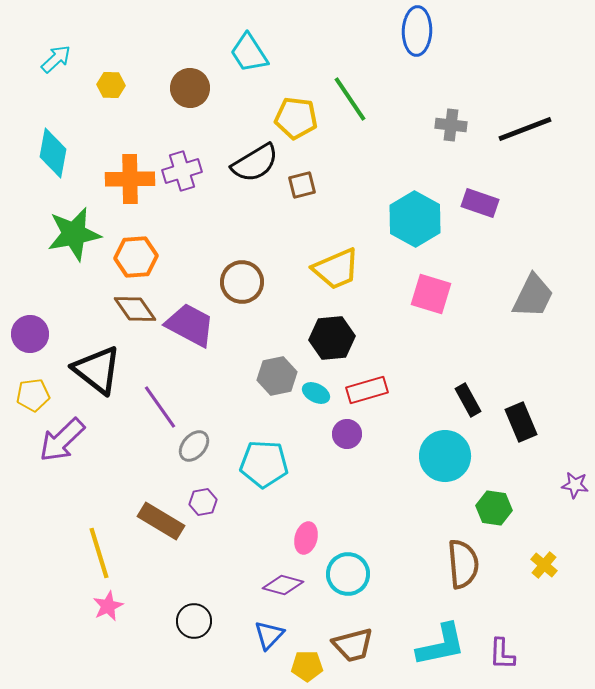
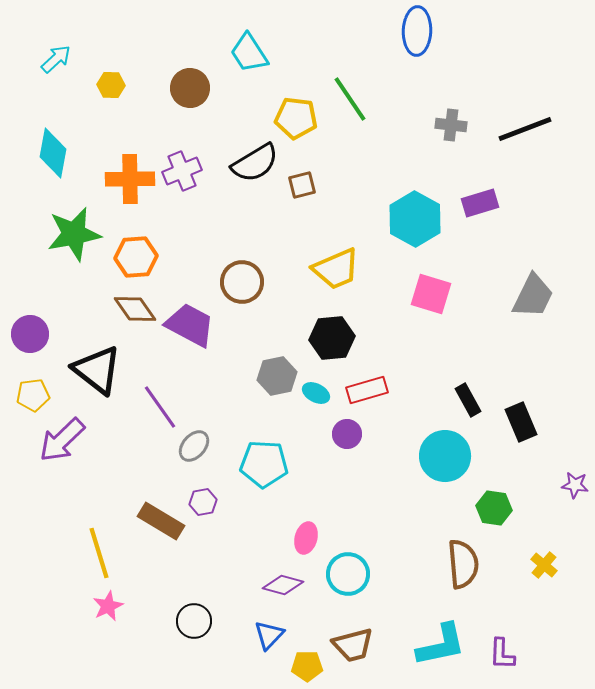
purple cross at (182, 171): rotated 6 degrees counterclockwise
purple rectangle at (480, 203): rotated 36 degrees counterclockwise
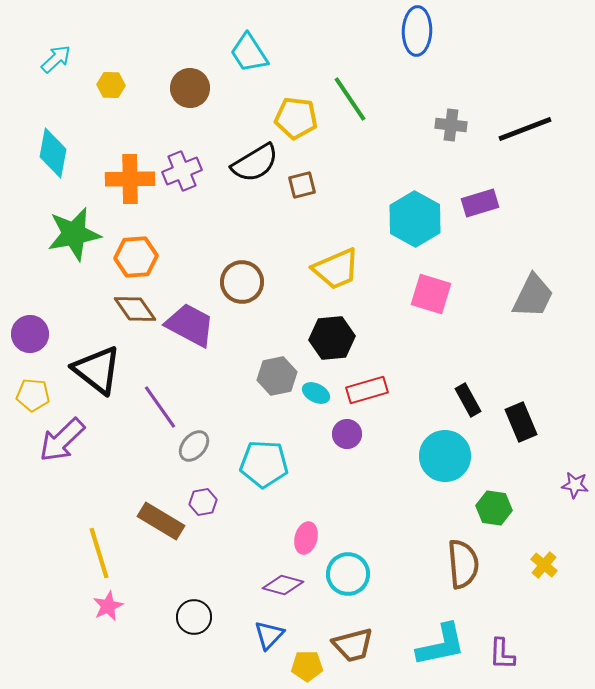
yellow pentagon at (33, 395): rotated 12 degrees clockwise
black circle at (194, 621): moved 4 px up
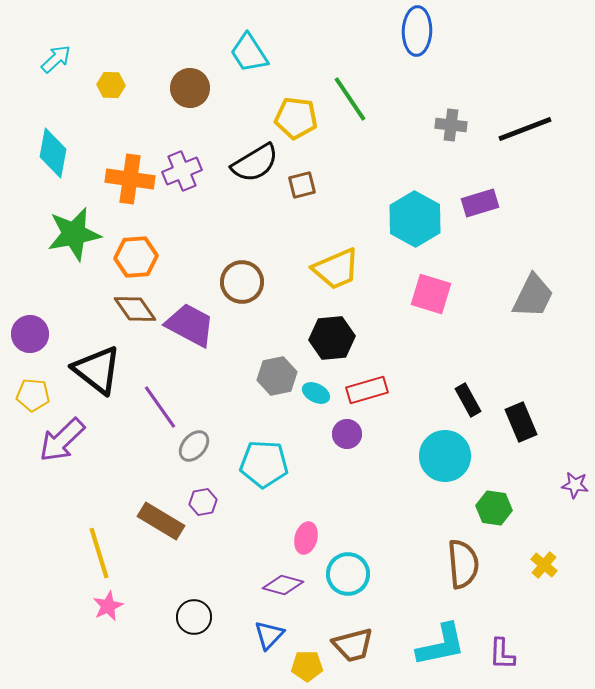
orange cross at (130, 179): rotated 9 degrees clockwise
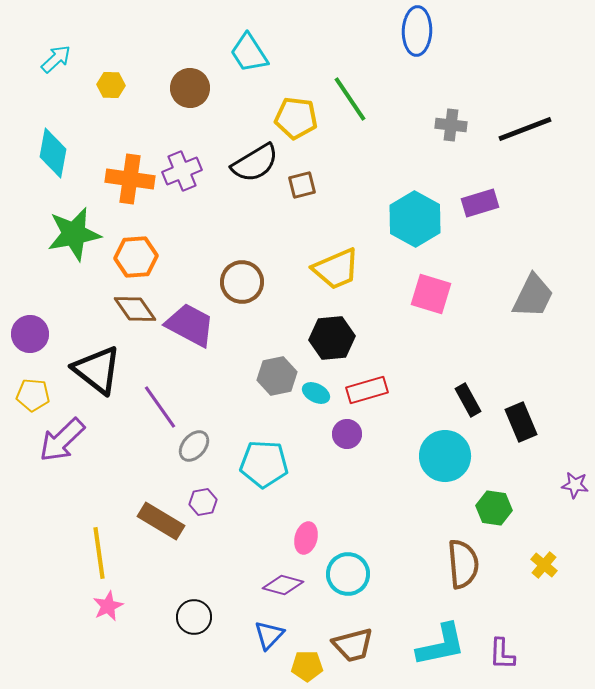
yellow line at (99, 553): rotated 9 degrees clockwise
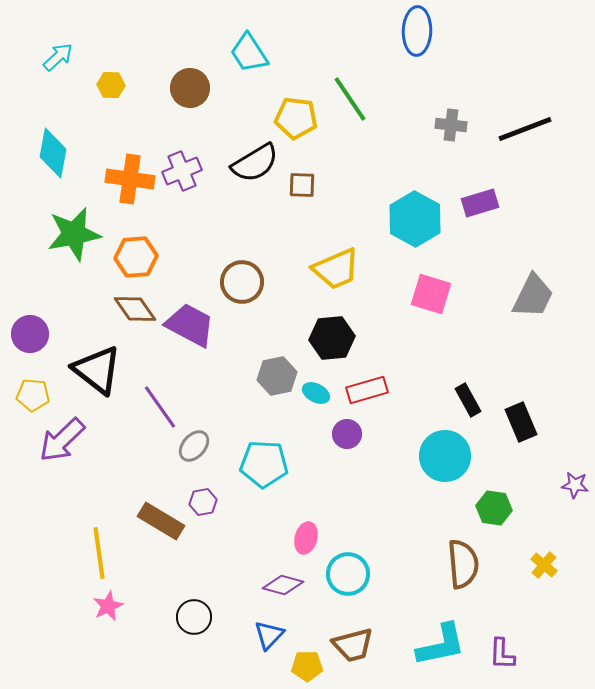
cyan arrow at (56, 59): moved 2 px right, 2 px up
brown square at (302, 185): rotated 16 degrees clockwise
